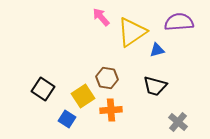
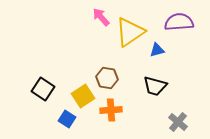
yellow triangle: moved 2 px left
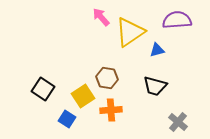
purple semicircle: moved 2 px left, 2 px up
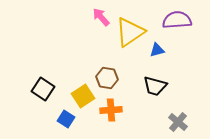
blue square: moved 1 px left
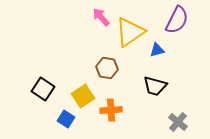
purple semicircle: rotated 120 degrees clockwise
brown hexagon: moved 10 px up
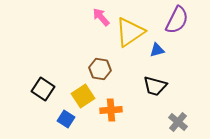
brown hexagon: moved 7 px left, 1 px down
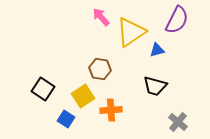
yellow triangle: moved 1 px right
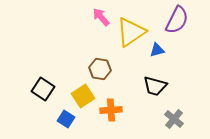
gray cross: moved 4 px left, 3 px up
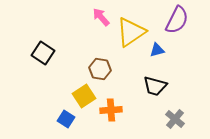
black square: moved 36 px up
yellow square: moved 1 px right
gray cross: moved 1 px right
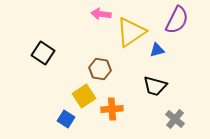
pink arrow: moved 3 px up; rotated 42 degrees counterclockwise
orange cross: moved 1 px right, 1 px up
